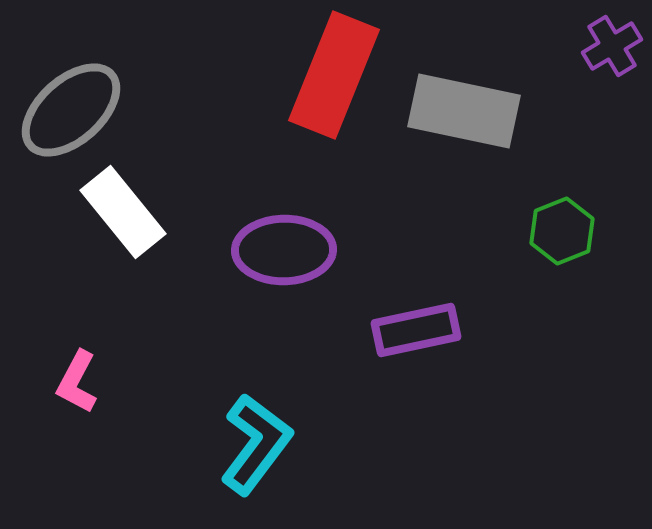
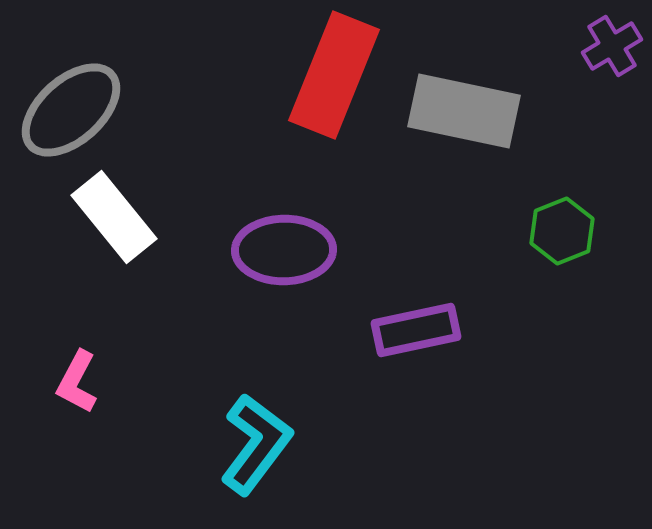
white rectangle: moved 9 px left, 5 px down
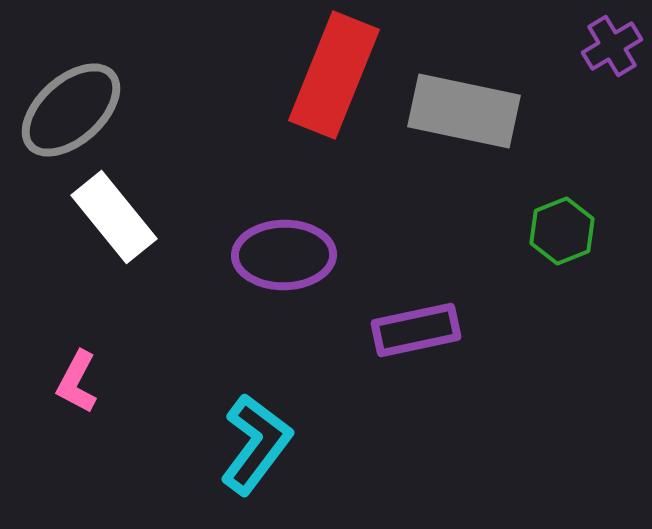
purple ellipse: moved 5 px down
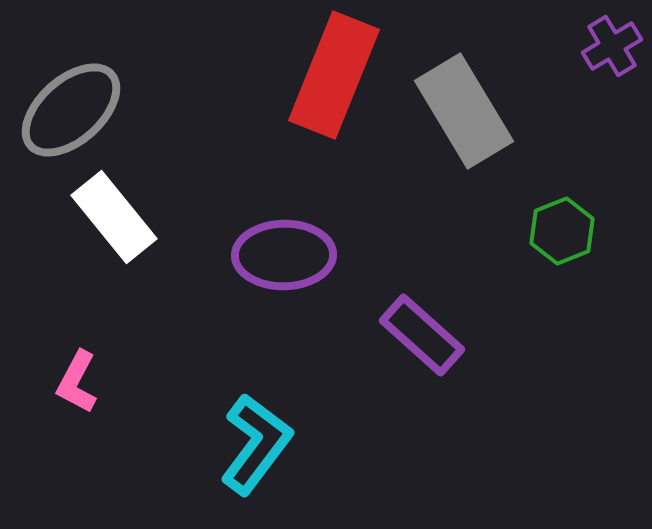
gray rectangle: rotated 47 degrees clockwise
purple rectangle: moved 6 px right, 5 px down; rotated 54 degrees clockwise
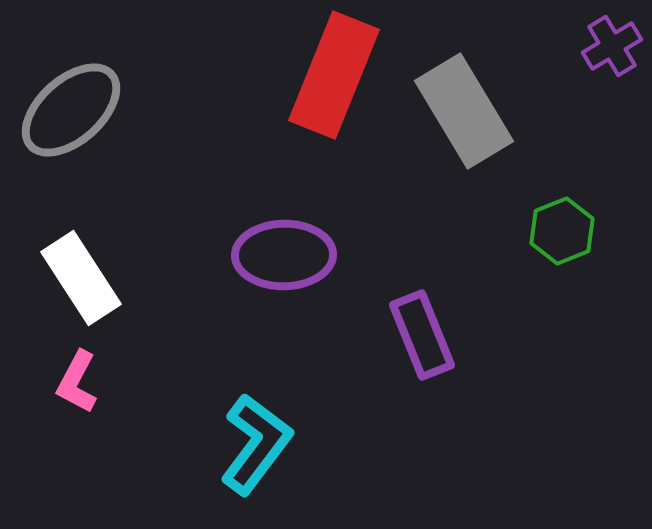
white rectangle: moved 33 px left, 61 px down; rotated 6 degrees clockwise
purple rectangle: rotated 26 degrees clockwise
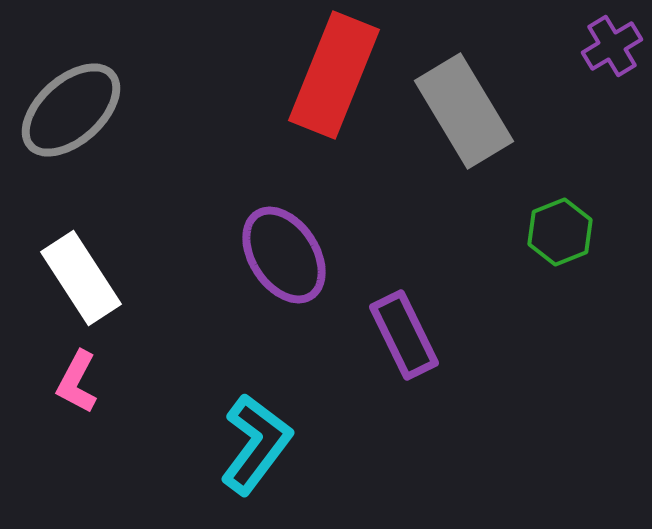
green hexagon: moved 2 px left, 1 px down
purple ellipse: rotated 58 degrees clockwise
purple rectangle: moved 18 px left; rotated 4 degrees counterclockwise
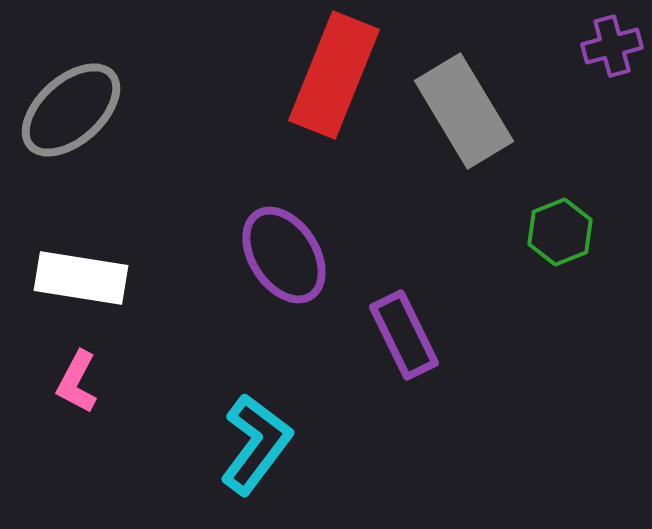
purple cross: rotated 16 degrees clockwise
white rectangle: rotated 48 degrees counterclockwise
